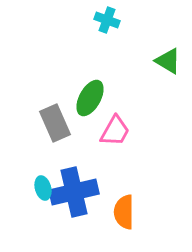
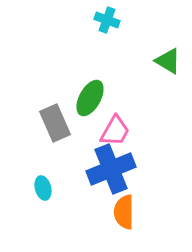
blue cross: moved 37 px right, 23 px up; rotated 9 degrees counterclockwise
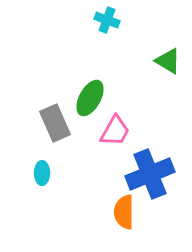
blue cross: moved 39 px right, 5 px down
cyan ellipse: moved 1 px left, 15 px up; rotated 15 degrees clockwise
